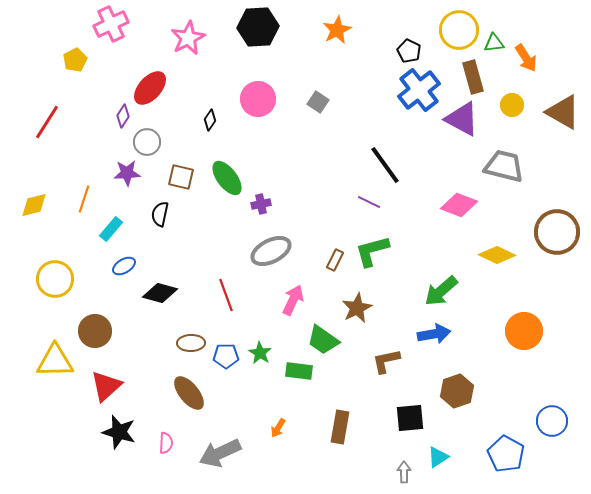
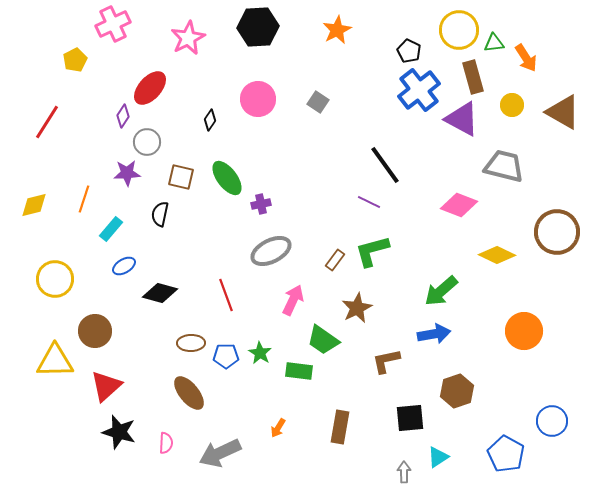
pink cross at (111, 24): moved 2 px right
brown rectangle at (335, 260): rotated 10 degrees clockwise
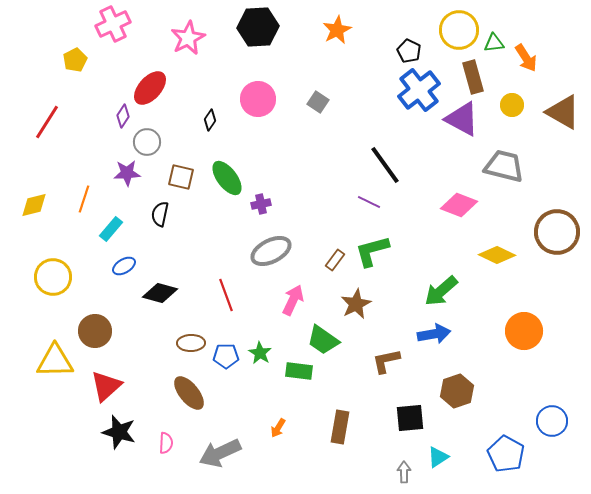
yellow circle at (55, 279): moved 2 px left, 2 px up
brown star at (357, 308): moved 1 px left, 4 px up
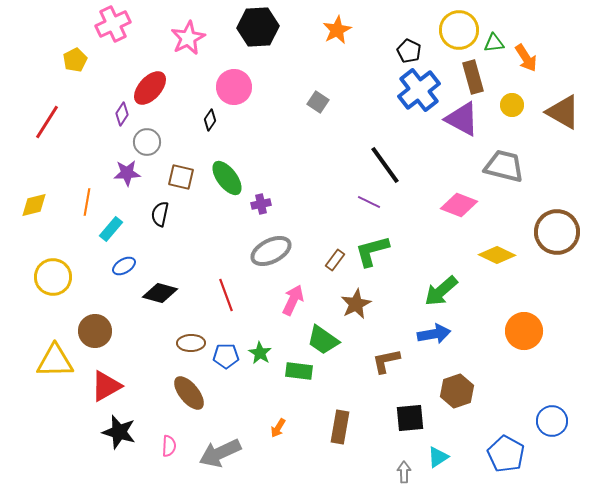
pink circle at (258, 99): moved 24 px left, 12 px up
purple diamond at (123, 116): moved 1 px left, 2 px up
orange line at (84, 199): moved 3 px right, 3 px down; rotated 8 degrees counterclockwise
red triangle at (106, 386): rotated 12 degrees clockwise
pink semicircle at (166, 443): moved 3 px right, 3 px down
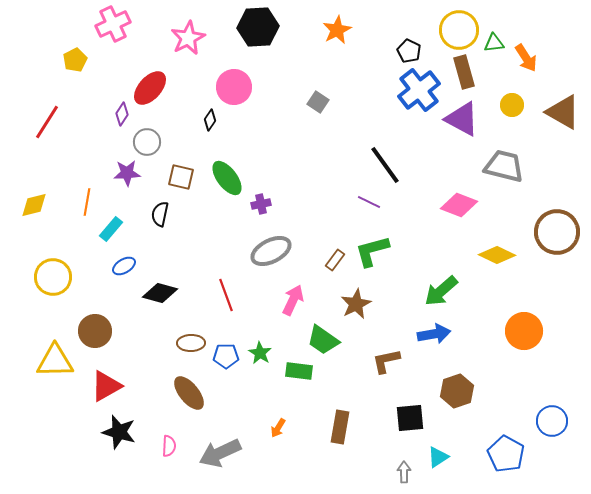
brown rectangle at (473, 77): moved 9 px left, 5 px up
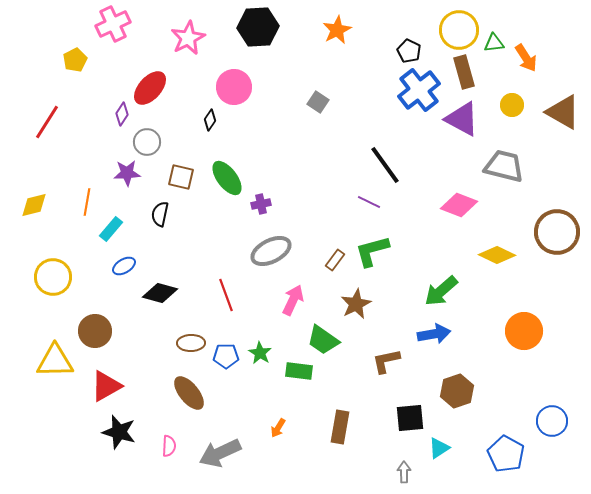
cyan triangle at (438, 457): moved 1 px right, 9 px up
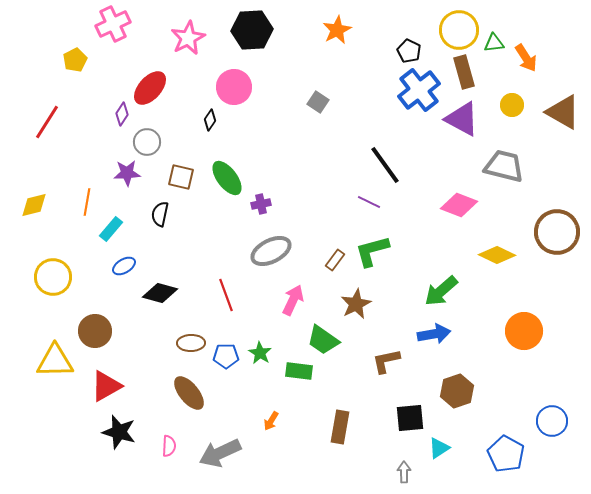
black hexagon at (258, 27): moved 6 px left, 3 px down
orange arrow at (278, 428): moved 7 px left, 7 px up
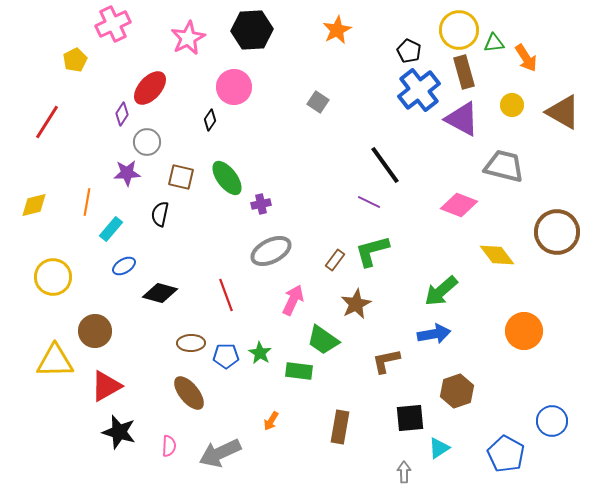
yellow diamond at (497, 255): rotated 27 degrees clockwise
